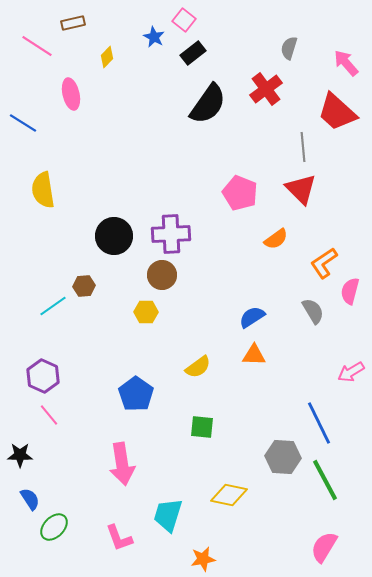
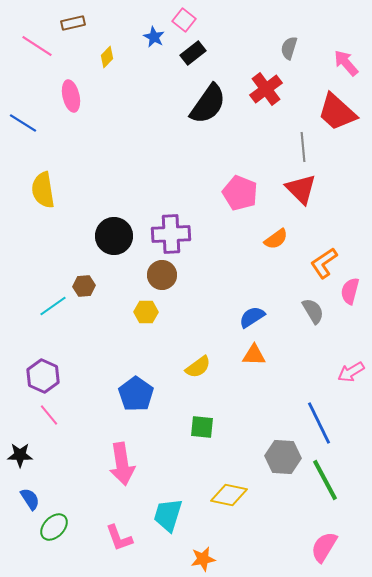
pink ellipse at (71, 94): moved 2 px down
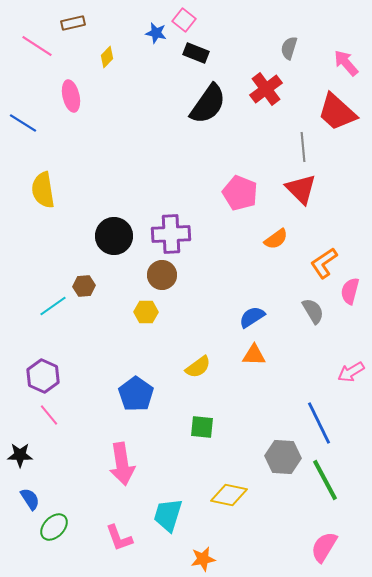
blue star at (154, 37): moved 2 px right, 4 px up; rotated 15 degrees counterclockwise
black rectangle at (193, 53): moved 3 px right; rotated 60 degrees clockwise
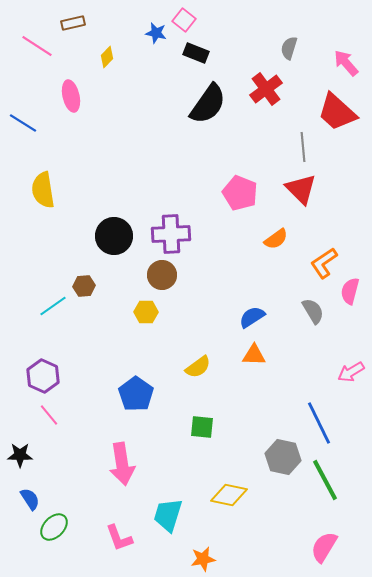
gray hexagon at (283, 457): rotated 8 degrees clockwise
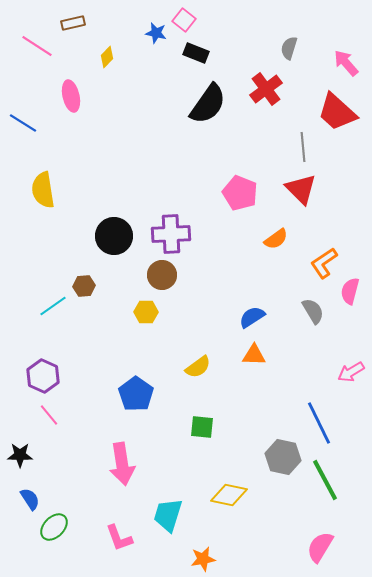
pink semicircle at (324, 547): moved 4 px left
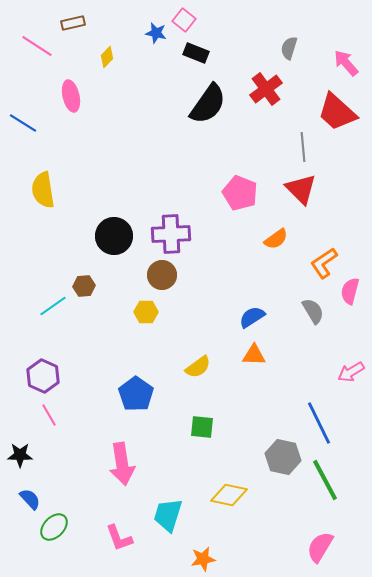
pink line at (49, 415): rotated 10 degrees clockwise
blue semicircle at (30, 499): rotated 10 degrees counterclockwise
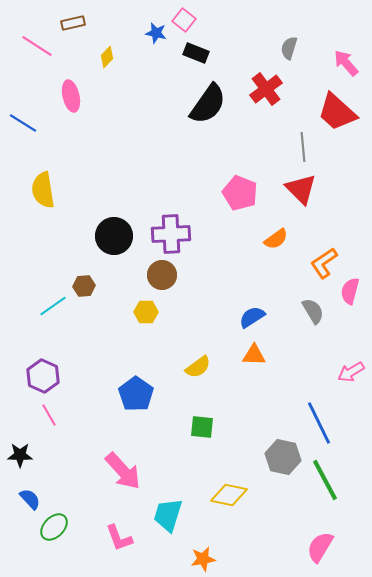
pink arrow at (122, 464): moved 1 px right, 7 px down; rotated 33 degrees counterclockwise
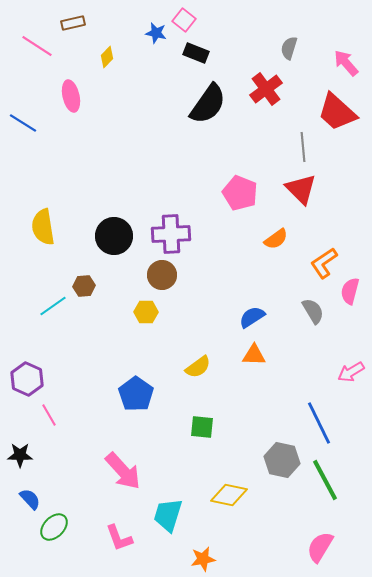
yellow semicircle at (43, 190): moved 37 px down
purple hexagon at (43, 376): moved 16 px left, 3 px down
gray hexagon at (283, 457): moved 1 px left, 3 px down
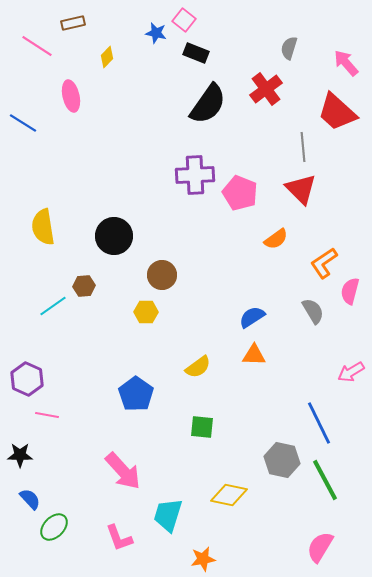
purple cross at (171, 234): moved 24 px right, 59 px up
pink line at (49, 415): moved 2 px left; rotated 50 degrees counterclockwise
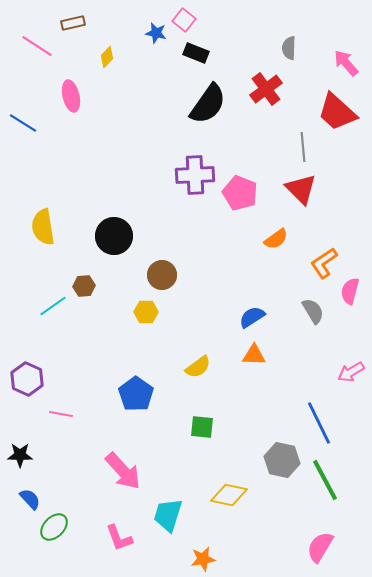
gray semicircle at (289, 48): rotated 15 degrees counterclockwise
pink line at (47, 415): moved 14 px right, 1 px up
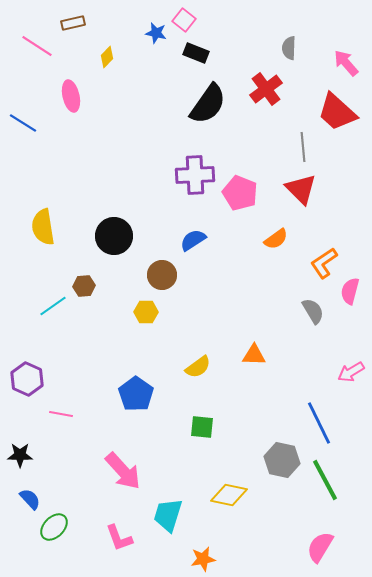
blue semicircle at (252, 317): moved 59 px left, 77 px up
